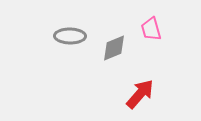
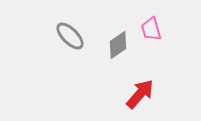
gray ellipse: rotated 44 degrees clockwise
gray diamond: moved 4 px right, 3 px up; rotated 12 degrees counterclockwise
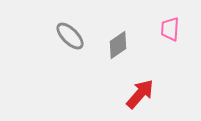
pink trapezoid: moved 19 px right; rotated 20 degrees clockwise
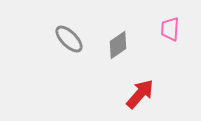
gray ellipse: moved 1 px left, 3 px down
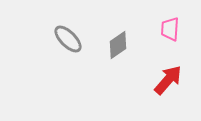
gray ellipse: moved 1 px left
red arrow: moved 28 px right, 14 px up
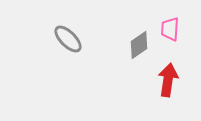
gray diamond: moved 21 px right
red arrow: rotated 32 degrees counterclockwise
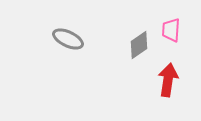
pink trapezoid: moved 1 px right, 1 px down
gray ellipse: rotated 20 degrees counterclockwise
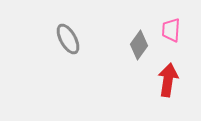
gray ellipse: rotated 36 degrees clockwise
gray diamond: rotated 20 degrees counterclockwise
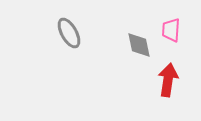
gray ellipse: moved 1 px right, 6 px up
gray diamond: rotated 48 degrees counterclockwise
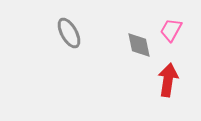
pink trapezoid: rotated 25 degrees clockwise
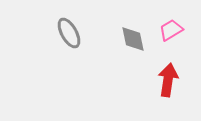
pink trapezoid: rotated 30 degrees clockwise
gray diamond: moved 6 px left, 6 px up
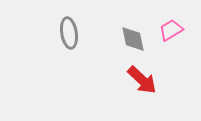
gray ellipse: rotated 20 degrees clockwise
red arrow: moved 26 px left; rotated 124 degrees clockwise
